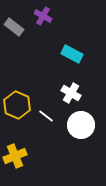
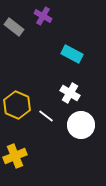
white cross: moved 1 px left
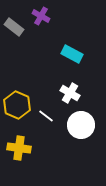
purple cross: moved 2 px left
yellow cross: moved 4 px right, 8 px up; rotated 30 degrees clockwise
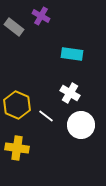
cyan rectangle: rotated 20 degrees counterclockwise
yellow cross: moved 2 px left
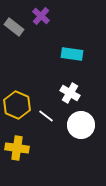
purple cross: rotated 12 degrees clockwise
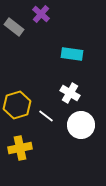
purple cross: moved 2 px up
yellow hexagon: rotated 20 degrees clockwise
yellow cross: moved 3 px right; rotated 20 degrees counterclockwise
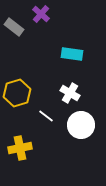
yellow hexagon: moved 12 px up
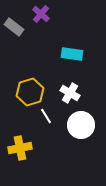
yellow hexagon: moved 13 px right, 1 px up
white line: rotated 21 degrees clockwise
